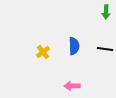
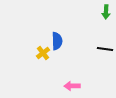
blue semicircle: moved 17 px left, 5 px up
yellow cross: moved 1 px down
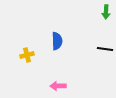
yellow cross: moved 16 px left, 2 px down; rotated 24 degrees clockwise
pink arrow: moved 14 px left
